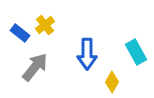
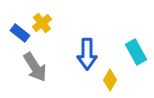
yellow cross: moved 3 px left, 2 px up
gray arrow: rotated 108 degrees clockwise
yellow diamond: moved 2 px left, 2 px up
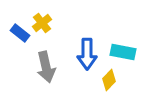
cyan rectangle: moved 13 px left; rotated 50 degrees counterclockwise
gray arrow: moved 11 px right; rotated 20 degrees clockwise
yellow diamond: moved 1 px left; rotated 15 degrees clockwise
